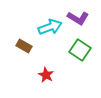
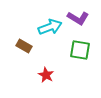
green square: rotated 25 degrees counterclockwise
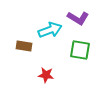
cyan arrow: moved 3 px down
brown rectangle: rotated 21 degrees counterclockwise
red star: rotated 21 degrees counterclockwise
